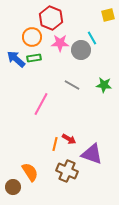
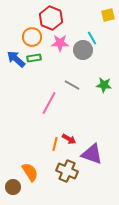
gray circle: moved 2 px right
pink line: moved 8 px right, 1 px up
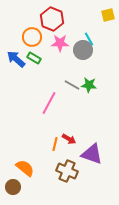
red hexagon: moved 1 px right, 1 px down
cyan line: moved 3 px left, 1 px down
green rectangle: rotated 40 degrees clockwise
green star: moved 15 px left
orange semicircle: moved 5 px left, 4 px up; rotated 18 degrees counterclockwise
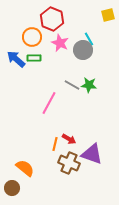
pink star: rotated 24 degrees clockwise
green rectangle: rotated 32 degrees counterclockwise
brown cross: moved 2 px right, 8 px up
brown circle: moved 1 px left, 1 px down
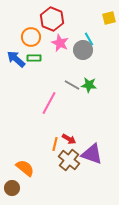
yellow square: moved 1 px right, 3 px down
orange circle: moved 1 px left
brown cross: moved 3 px up; rotated 15 degrees clockwise
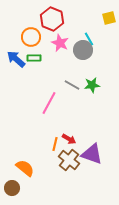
green star: moved 3 px right; rotated 14 degrees counterclockwise
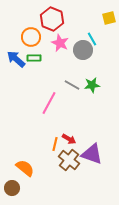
cyan line: moved 3 px right
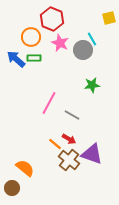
gray line: moved 30 px down
orange line: rotated 64 degrees counterclockwise
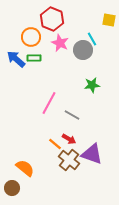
yellow square: moved 2 px down; rotated 24 degrees clockwise
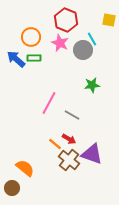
red hexagon: moved 14 px right, 1 px down
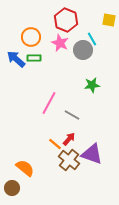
red arrow: rotated 80 degrees counterclockwise
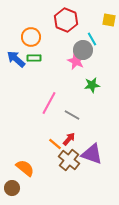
pink star: moved 16 px right, 18 px down
